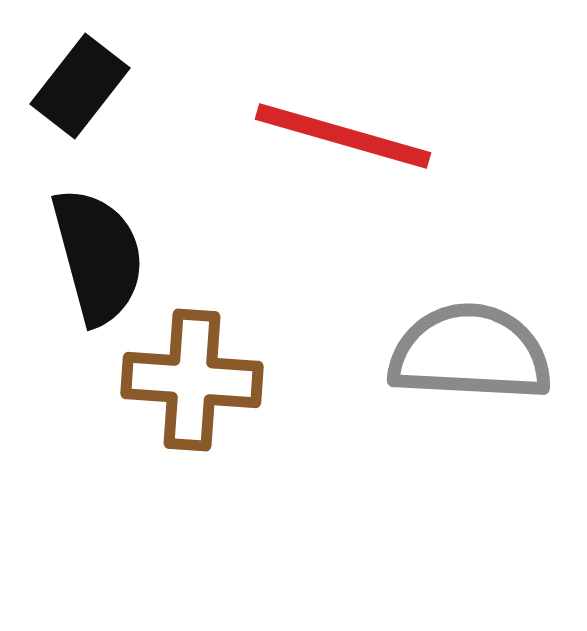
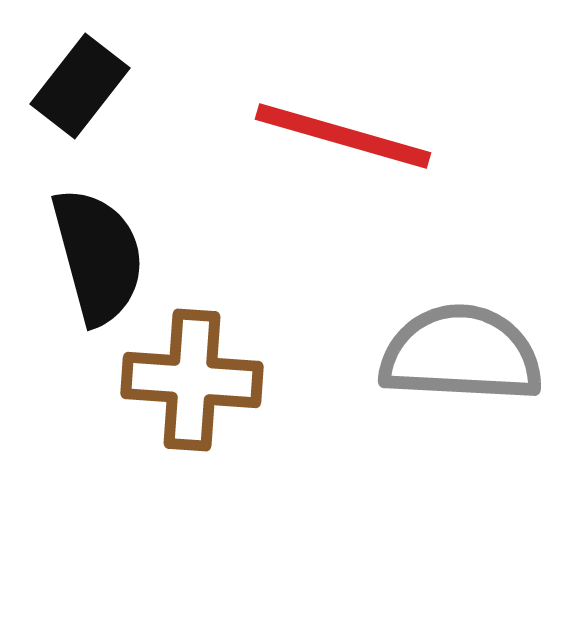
gray semicircle: moved 9 px left, 1 px down
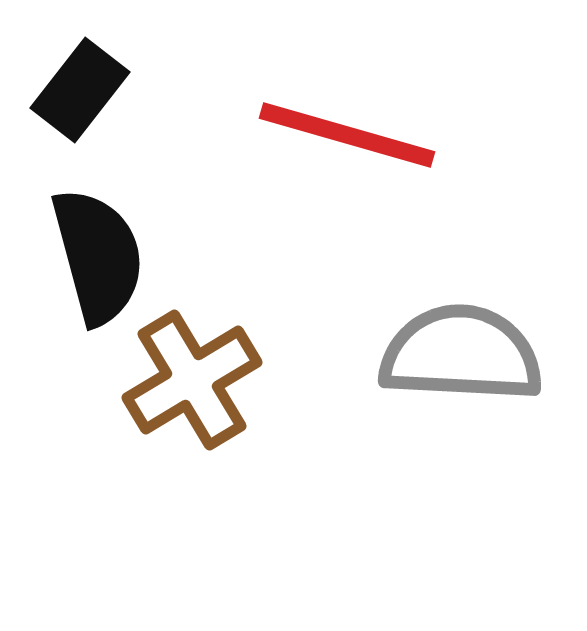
black rectangle: moved 4 px down
red line: moved 4 px right, 1 px up
brown cross: rotated 35 degrees counterclockwise
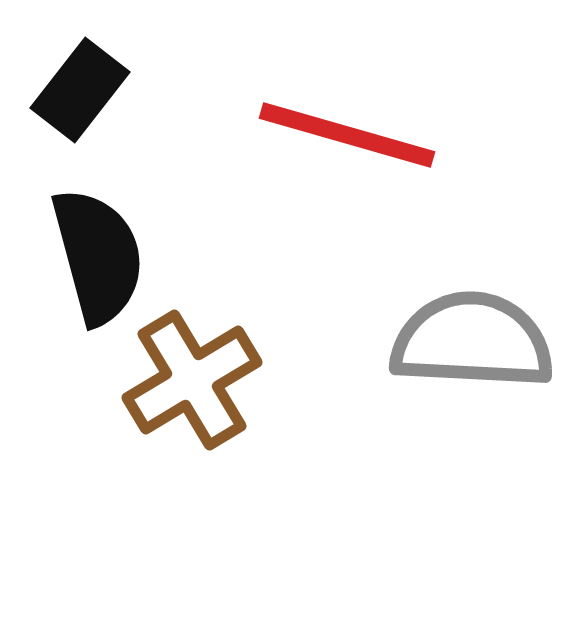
gray semicircle: moved 11 px right, 13 px up
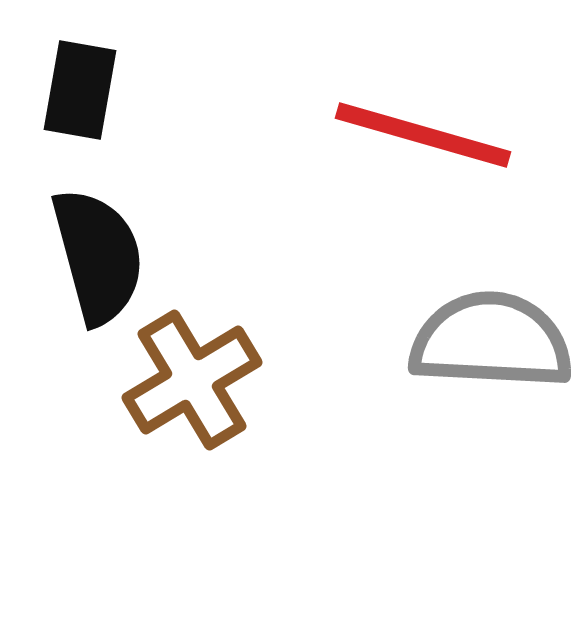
black rectangle: rotated 28 degrees counterclockwise
red line: moved 76 px right
gray semicircle: moved 19 px right
